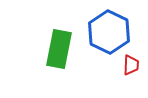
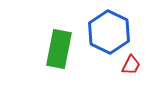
red trapezoid: rotated 25 degrees clockwise
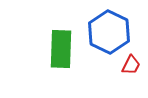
green rectangle: moved 2 px right; rotated 9 degrees counterclockwise
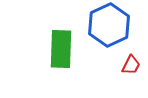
blue hexagon: moved 7 px up; rotated 9 degrees clockwise
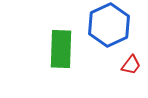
red trapezoid: rotated 10 degrees clockwise
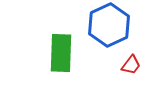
green rectangle: moved 4 px down
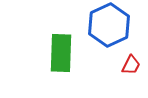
red trapezoid: rotated 10 degrees counterclockwise
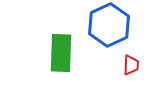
red trapezoid: rotated 25 degrees counterclockwise
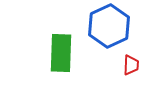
blue hexagon: moved 1 px down
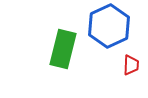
green rectangle: moved 2 px right, 4 px up; rotated 12 degrees clockwise
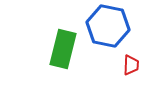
blue hexagon: moved 1 px left; rotated 24 degrees counterclockwise
